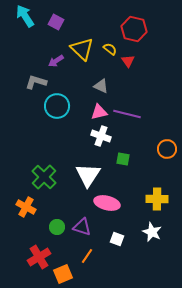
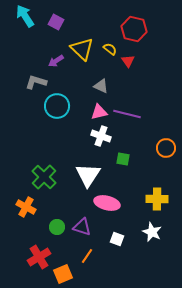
orange circle: moved 1 px left, 1 px up
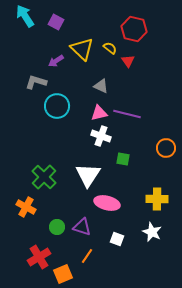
yellow semicircle: moved 1 px up
pink triangle: moved 1 px down
